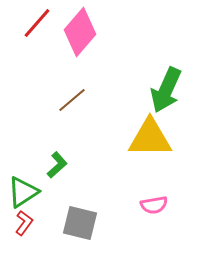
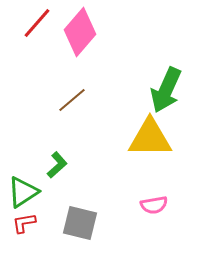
red L-shape: rotated 135 degrees counterclockwise
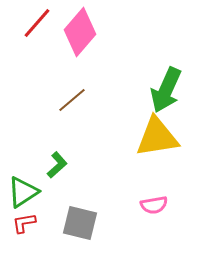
yellow triangle: moved 7 px right, 1 px up; rotated 9 degrees counterclockwise
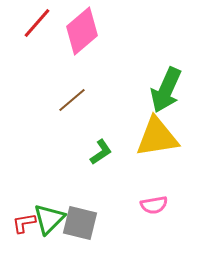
pink diamond: moved 2 px right, 1 px up; rotated 9 degrees clockwise
green L-shape: moved 44 px right, 13 px up; rotated 8 degrees clockwise
green triangle: moved 26 px right, 27 px down; rotated 12 degrees counterclockwise
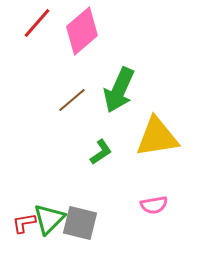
green arrow: moved 47 px left
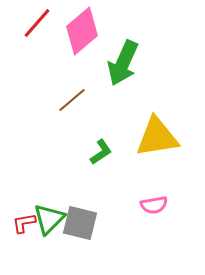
green arrow: moved 4 px right, 27 px up
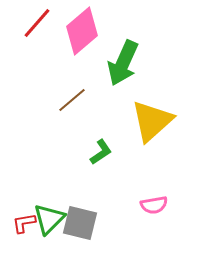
yellow triangle: moved 5 px left, 16 px up; rotated 33 degrees counterclockwise
